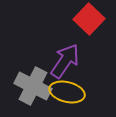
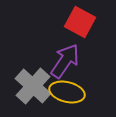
red square: moved 9 px left, 3 px down; rotated 16 degrees counterclockwise
gray cross: rotated 15 degrees clockwise
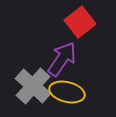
red square: rotated 24 degrees clockwise
purple arrow: moved 3 px left, 2 px up
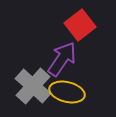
red square: moved 3 px down
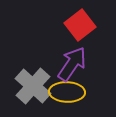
purple arrow: moved 10 px right, 5 px down
yellow ellipse: rotated 12 degrees counterclockwise
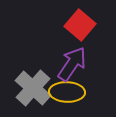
red square: rotated 12 degrees counterclockwise
gray cross: moved 2 px down
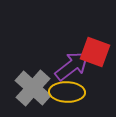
red square: moved 15 px right, 27 px down; rotated 20 degrees counterclockwise
purple arrow: moved 2 px down; rotated 18 degrees clockwise
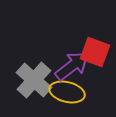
gray cross: moved 1 px right, 8 px up
yellow ellipse: rotated 12 degrees clockwise
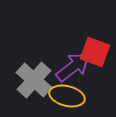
purple arrow: moved 1 px right, 1 px down
yellow ellipse: moved 4 px down
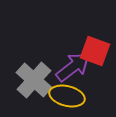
red square: moved 1 px up
